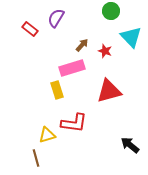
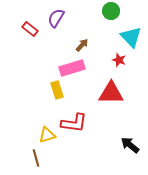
red star: moved 14 px right, 9 px down
red triangle: moved 2 px right, 2 px down; rotated 16 degrees clockwise
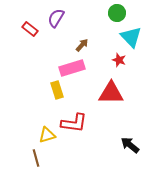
green circle: moved 6 px right, 2 px down
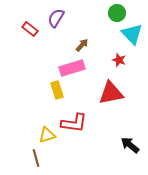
cyan triangle: moved 1 px right, 3 px up
red triangle: rotated 12 degrees counterclockwise
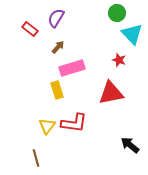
brown arrow: moved 24 px left, 2 px down
yellow triangle: moved 9 px up; rotated 36 degrees counterclockwise
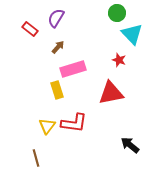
pink rectangle: moved 1 px right, 1 px down
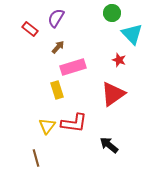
green circle: moved 5 px left
pink rectangle: moved 2 px up
red triangle: moved 2 px right, 1 px down; rotated 24 degrees counterclockwise
black arrow: moved 21 px left
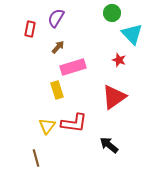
red rectangle: rotated 63 degrees clockwise
red triangle: moved 1 px right, 3 px down
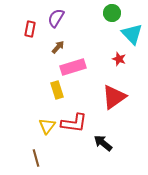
red star: moved 1 px up
black arrow: moved 6 px left, 2 px up
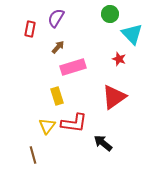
green circle: moved 2 px left, 1 px down
yellow rectangle: moved 6 px down
brown line: moved 3 px left, 3 px up
